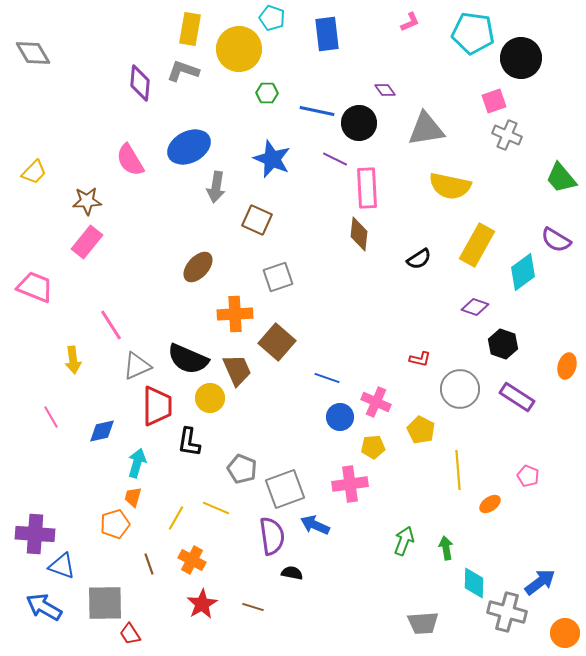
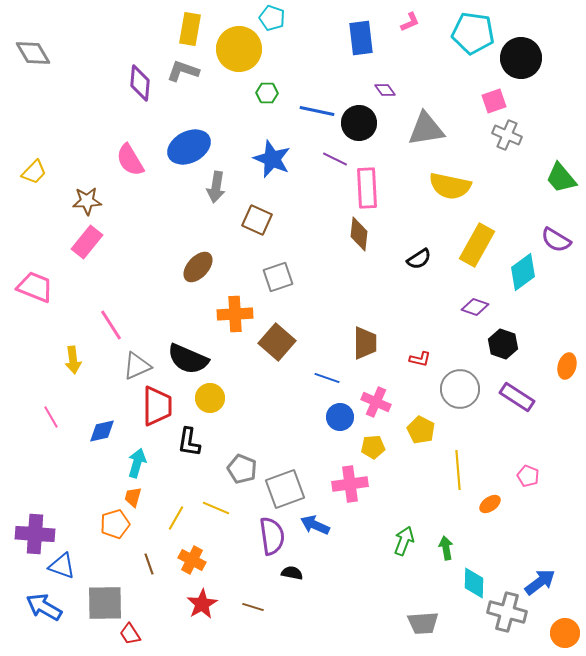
blue rectangle at (327, 34): moved 34 px right, 4 px down
brown trapezoid at (237, 370): moved 128 px right, 27 px up; rotated 24 degrees clockwise
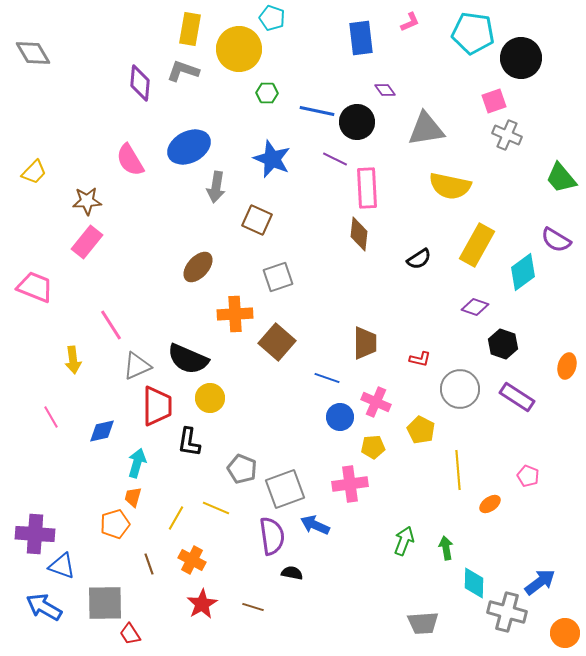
black circle at (359, 123): moved 2 px left, 1 px up
